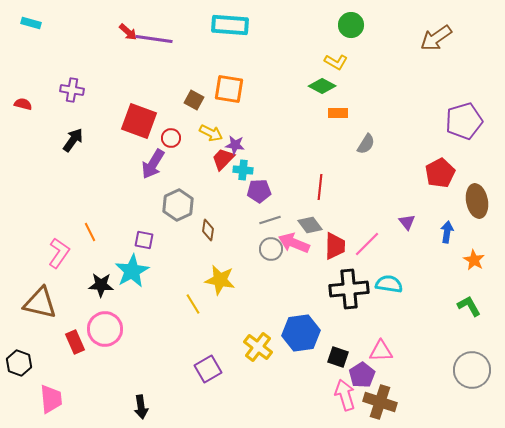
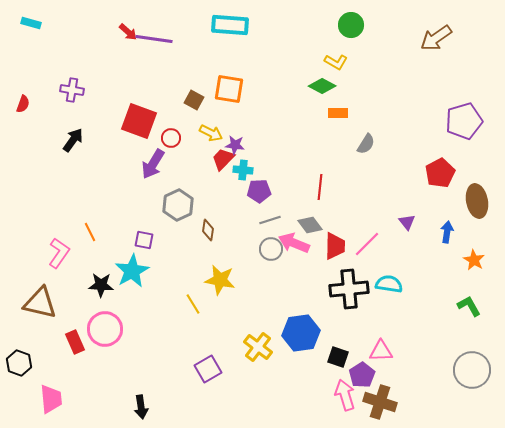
red semicircle at (23, 104): rotated 96 degrees clockwise
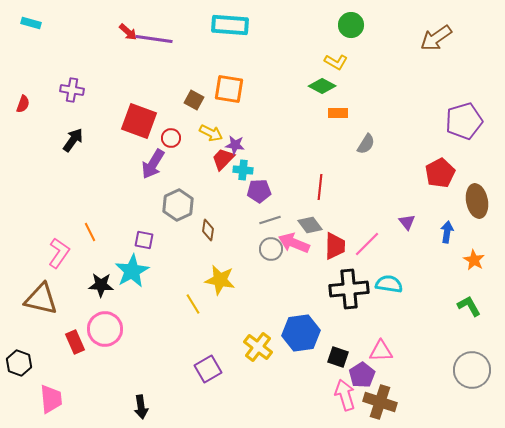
brown triangle at (40, 303): moved 1 px right, 4 px up
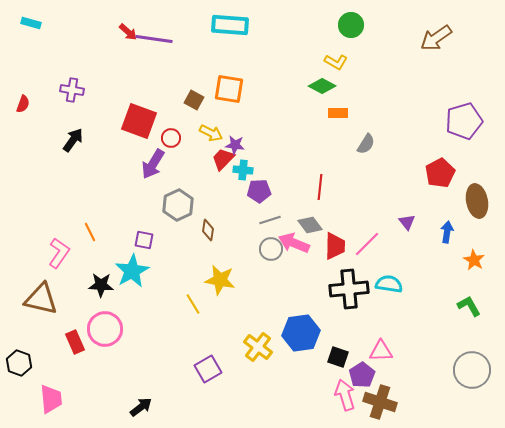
black arrow at (141, 407): rotated 120 degrees counterclockwise
